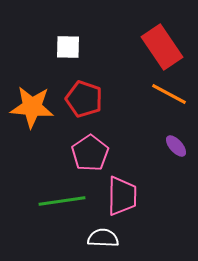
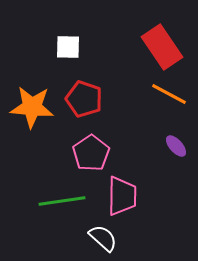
pink pentagon: moved 1 px right
white semicircle: rotated 40 degrees clockwise
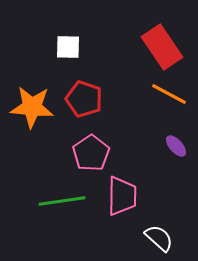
white semicircle: moved 56 px right
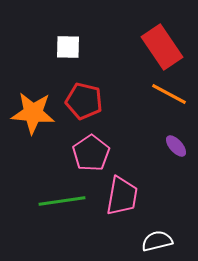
red pentagon: moved 2 px down; rotated 6 degrees counterclockwise
orange star: moved 1 px right, 6 px down
pink trapezoid: rotated 9 degrees clockwise
white semicircle: moved 2 px left, 3 px down; rotated 56 degrees counterclockwise
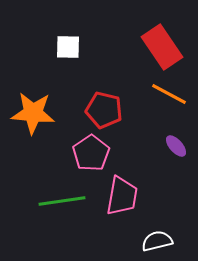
red pentagon: moved 20 px right, 9 px down
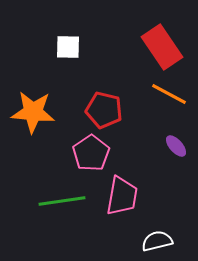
orange star: moved 1 px up
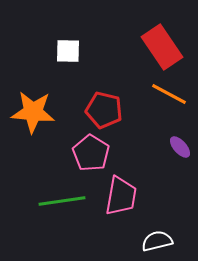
white square: moved 4 px down
purple ellipse: moved 4 px right, 1 px down
pink pentagon: rotated 6 degrees counterclockwise
pink trapezoid: moved 1 px left
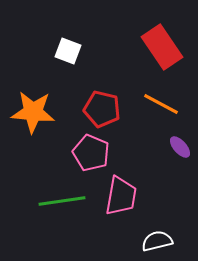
white square: rotated 20 degrees clockwise
orange line: moved 8 px left, 10 px down
red pentagon: moved 2 px left, 1 px up
pink pentagon: rotated 9 degrees counterclockwise
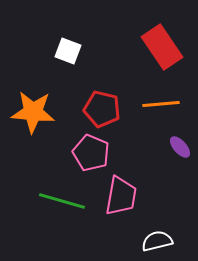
orange line: rotated 33 degrees counterclockwise
green line: rotated 24 degrees clockwise
